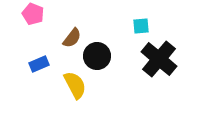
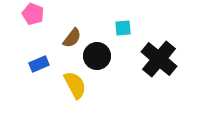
cyan square: moved 18 px left, 2 px down
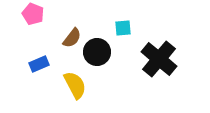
black circle: moved 4 px up
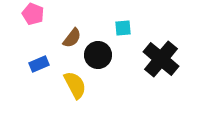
black circle: moved 1 px right, 3 px down
black cross: moved 2 px right
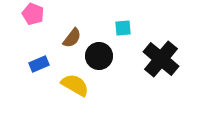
black circle: moved 1 px right, 1 px down
yellow semicircle: rotated 32 degrees counterclockwise
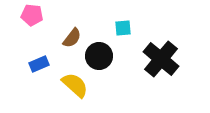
pink pentagon: moved 1 px left, 1 px down; rotated 15 degrees counterclockwise
yellow semicircle: rotated 12 degrees clockwise
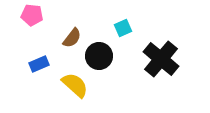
cyan square: rotated 18 degrees counterclockwise
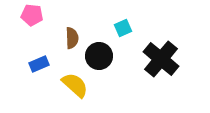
brown semicircle: rotated 40 degrees counterclockwise
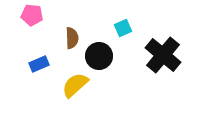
black cross: moved 2 px right, 4 px up
yellow semicircle: rotated 84 degrees counterclockwise
